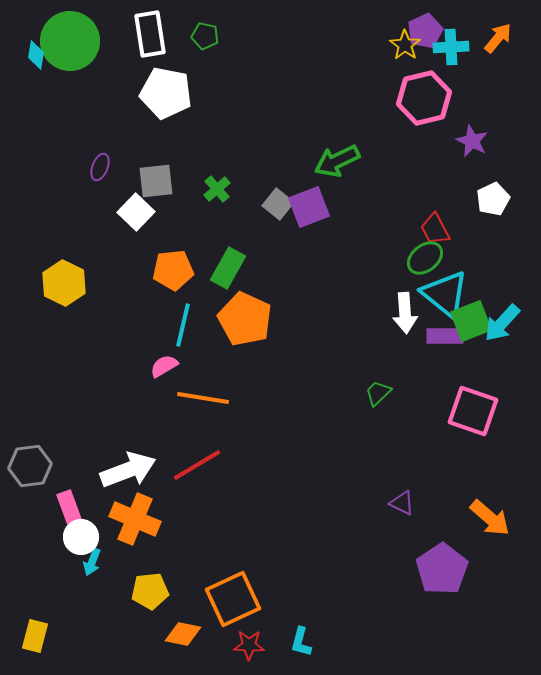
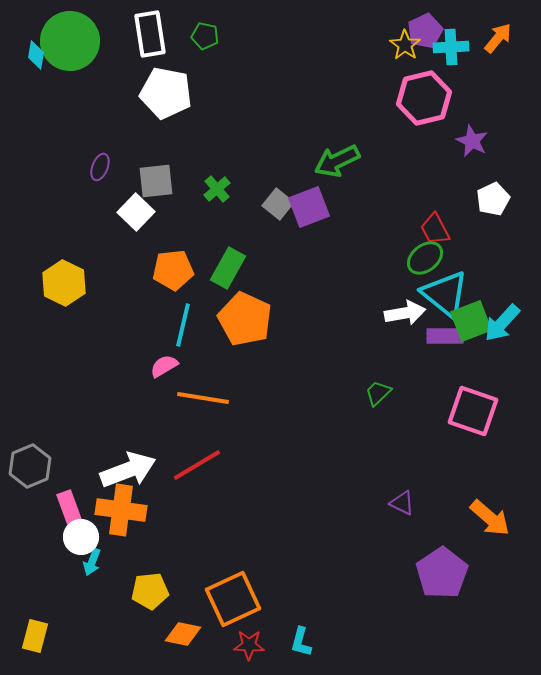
white arrow at (405, 313): rotated 96 degrees counterclockwise
gray hexagon at (30, 466): rotated 15 degrees counterclockwise
orange cross at (135, 519): moved 14 px left, 9 px up; rotated 15 degrees counterclockwise
purple pentagon at (442, 569): moved 4 px down
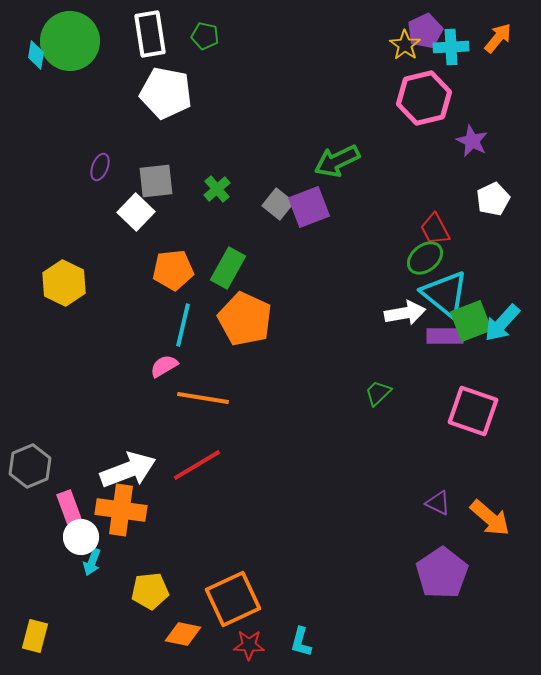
purple triangle at (402, 503): moved 36 px right
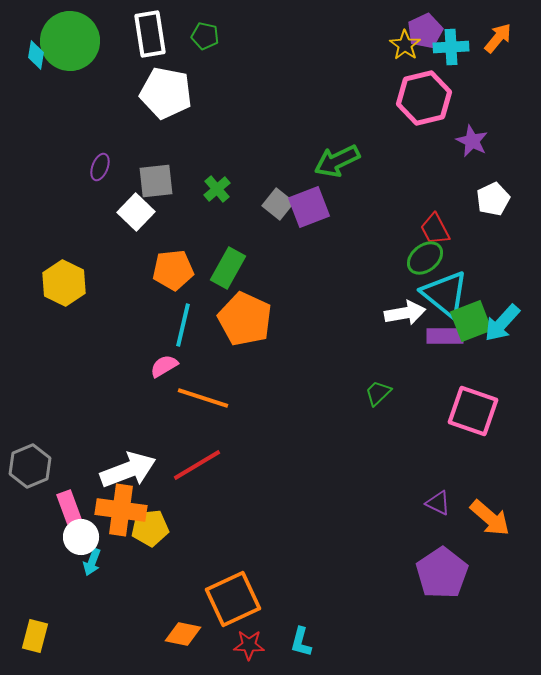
orange line at (203, 398): rotated 9 degrees clockwise
yellow pentagon at (150, 591): moved 63 px up
